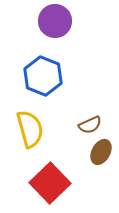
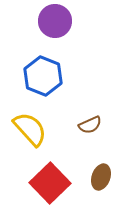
yellow semicircle: rotated 27 degrees counterclockwise
brown ellipse: moved 25 px down; rotated 10 degrees counterclockwise
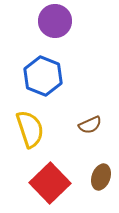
yellow semicircle: rotated 24 degrees clockwise
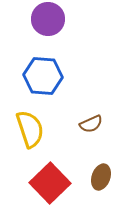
purple circle: moved 7 px left, 2 px up
blue hexagon: rotated 18 degrees counterclockwise
brown semicircle: moved 1 px right, 1 px up
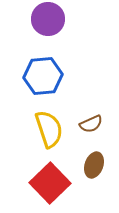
blue hexagon: rotated 9 degrees counterclockwise
yellow semicircle: moved 19 px right
brown ellipse: moved 7 px left, 12 px up
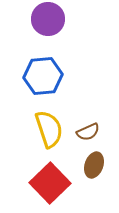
brown semicircle: moved 3 px left, 8 px down
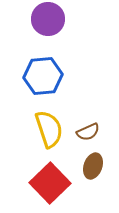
brown ellipse: moved 1 px left, 1 px down
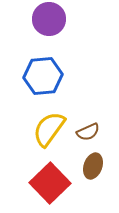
purple circle: moved 1 px right
yellow semicircle: rotated 126 degrees counterclockwise
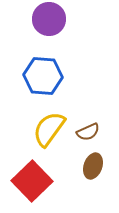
blue hexagon: rotated 9 degrees clockwise
red square: moved 18 px left, 2 px up
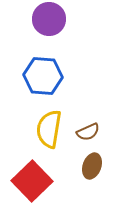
yellow semicircle: rotated 27 degrees counterclockwise
brown ellipse: moved 1 px left
